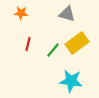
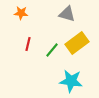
green line: moved 1 px left
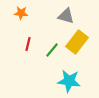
gray triangle: moved 1 px left, 2 px down
yellow rectangle: moved 1 px up; rotated 15 degrees counterclockwise
cyan star: moved 2 px left
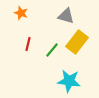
orange star: rotated 16 degrees clockwise
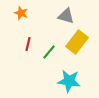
green line: moved 3 px left, 2 px down
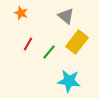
gray triangle: rotated 24 degrees clockwise
red line: rotated 16 degrees clockwise
